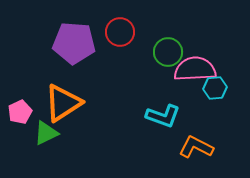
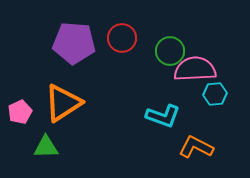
red circle: moved 2 px right, 6 px down
green circle: moved 2 px right, 1 px up
cyan hexagon: moved 6 px down
green triangle: moved 14 px down; rotated 24 degrees clockwise
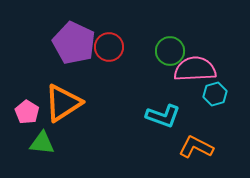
red circle: moved 13 px left, 9 px down
purple pentagon: rotated 21 degrees clockwise
cyan hexagon: rotated 10 degrees counterclockwise
pink pentagon: moved 7 px right; rotated 15 degrees counterclockwise
green triangle: moved 4 px left, 4 px up; rotated 8 degrees clockwise
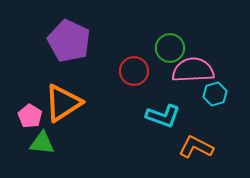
purple pentagon: moved 5 px left, 2 px up
red circle: moved 25 px right, 24 px down
green circle: moved 3 px up
pink semicircle: moved 2 px left, 1 px down
pink pentagon: moved 3 px right, 4 px down
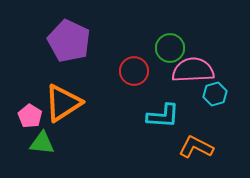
cyan L-shape: rotated 16 degrees counterclockwise
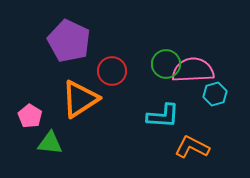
green circle: moved 4 px left, 16 px down
red circle: moved 22 px left
orange triangle: moved 17 px right, 4 px up
green triangle: moved 8 px right
orange L-shape: moved 4 px left
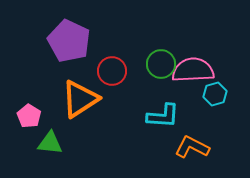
green circle: moved 5 px left
pink pentagon: moved 1 px left
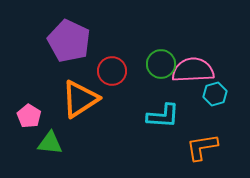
orange L-shape: moved 10 px right; rotated 36 degrees counterclockwise
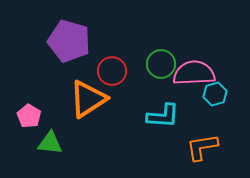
purple pentagon: rotated 9 degrees counterclockwise
pink semicircle: moved 1 px right, 3 px down
orange triangle: moved 8 px right
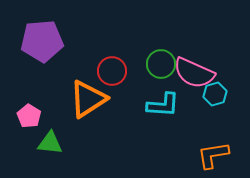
purple pentagon: moved 27 px left; rotated 21 degrees counterclockwise
pink semicircle: rotated 153 degrees counterclockwise
cyan L-shape: moved 11 px up
orange L-shape: moved 11 px right, 8 px down
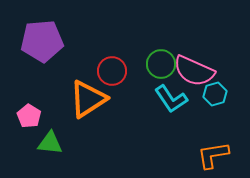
pink semicircle: moved 2 px up
cyan L-shape: moved 8 px right, 6 px up; rotated 52 degrees clockwise
